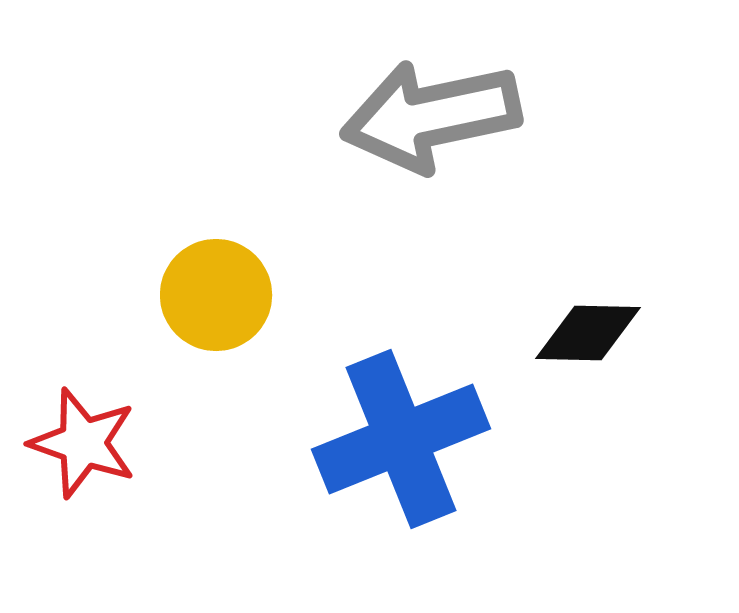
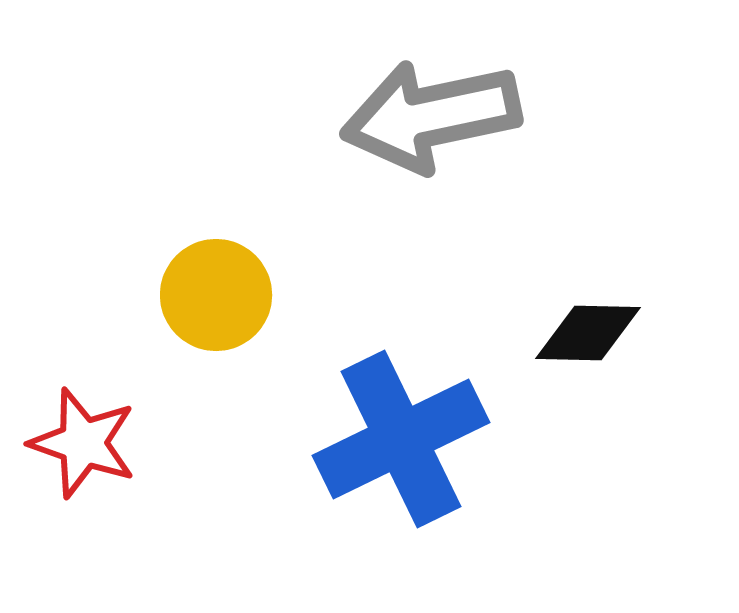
blue cross: rotated 4 degrees counterclockwise
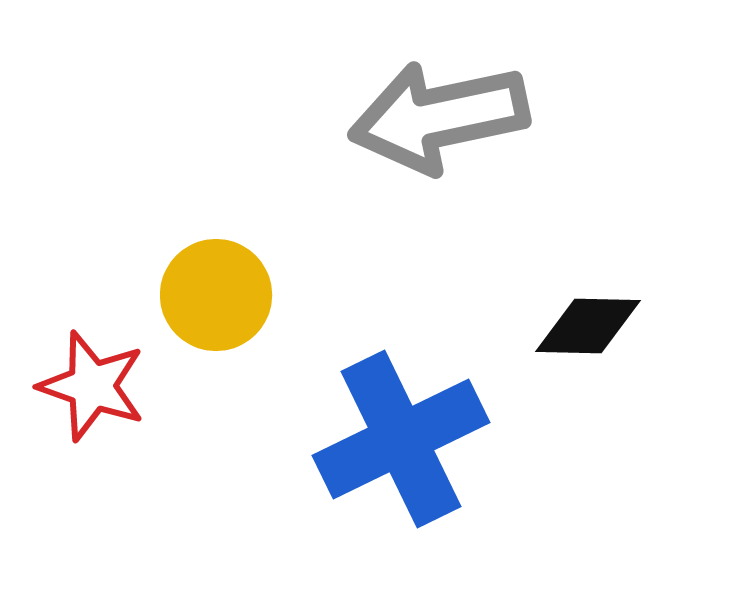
gray arrow: moved 8 px right, 1 px down
black diamond: moved 7 px up
red star: moved 9 px right, 57 px up
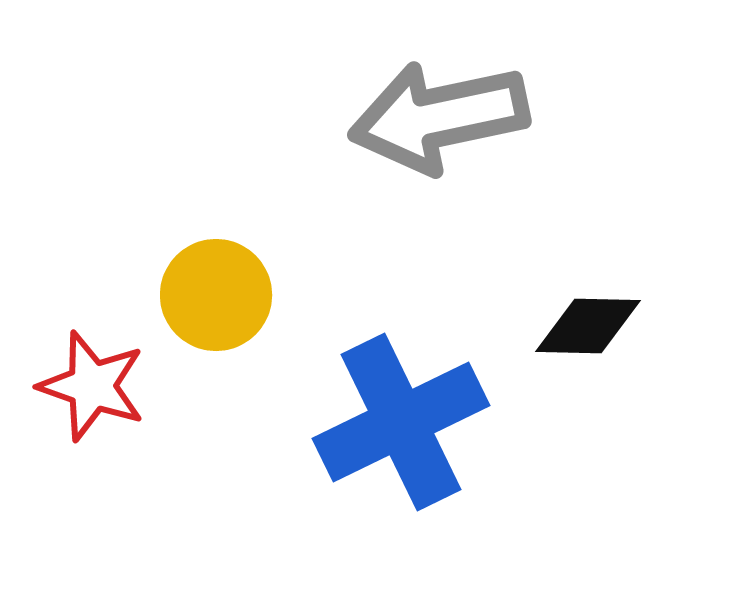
blue cross: moved 17 px up
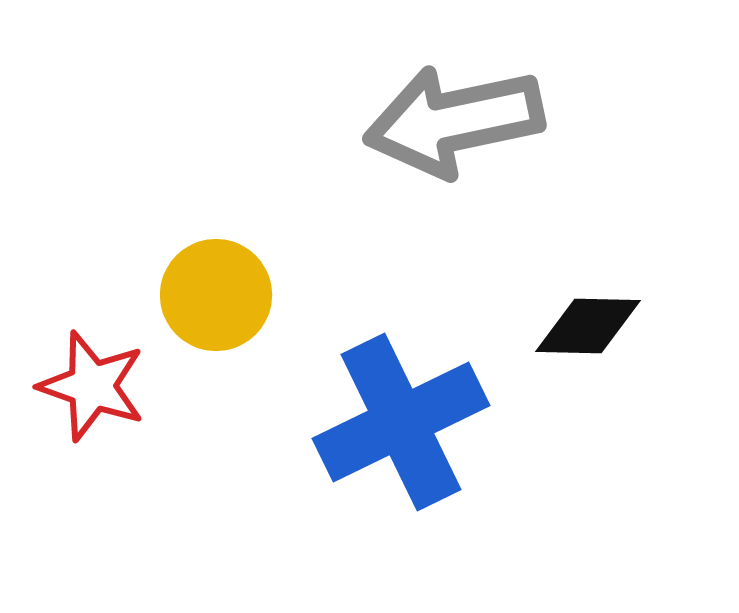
gray arrow: moved 15 px right, 4 px down
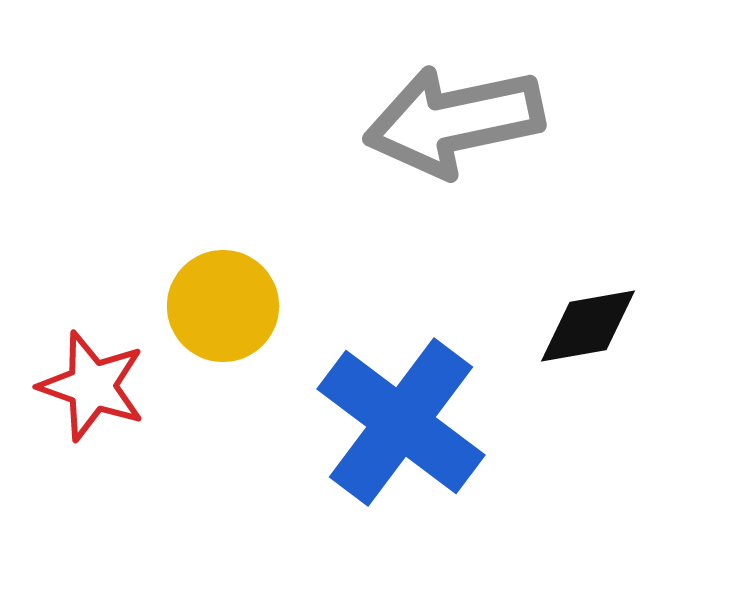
yellow circle: moved 7 px right, 11 px down
black diamond: rotated 11 degrees counterclockwise
blue cross: rotated 27 degrees counterclockwise
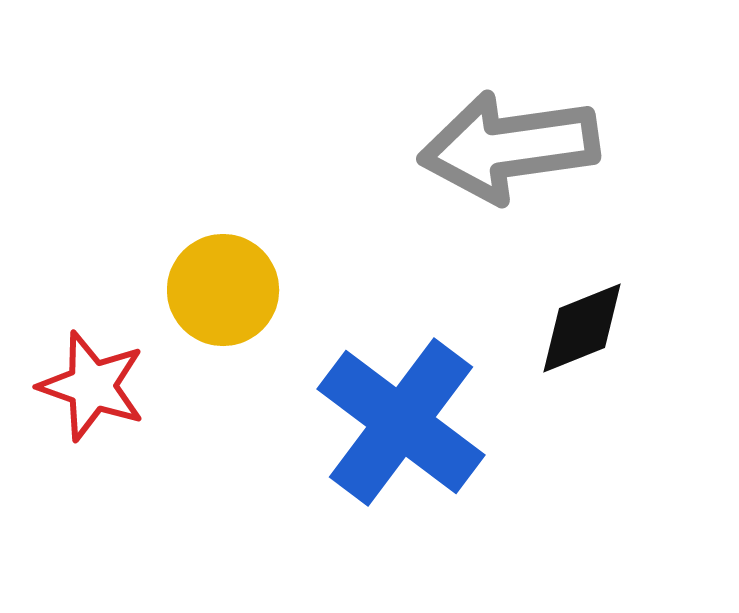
gray arrow: moved 55 px right, 26 px down; rotated 4 degrees clockwise
yellow circle: moved 16 px up
black diamond: moved 6 px left, 2 px down; rotated 12 degrees counterclockwise
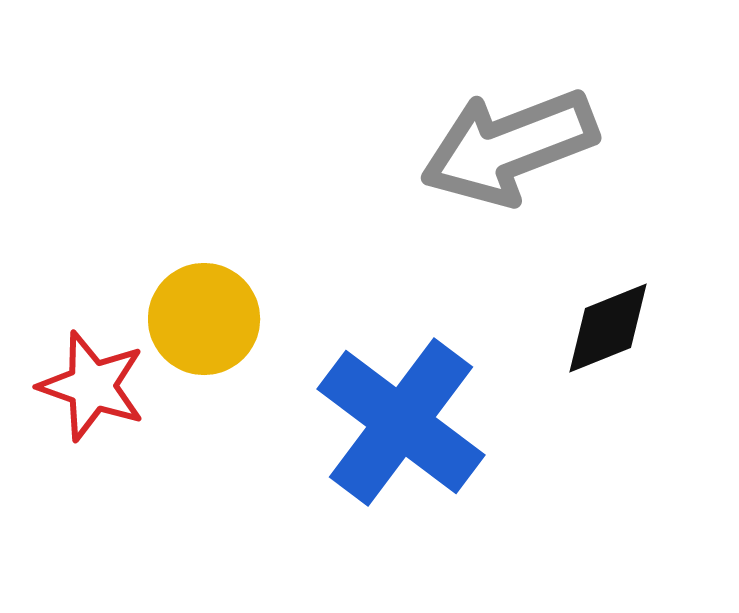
gray arrow: rotated 13 degrees counterclockwise
yellow circle: moved 19 px left, 29 px down
black diamond: moved 26 px right
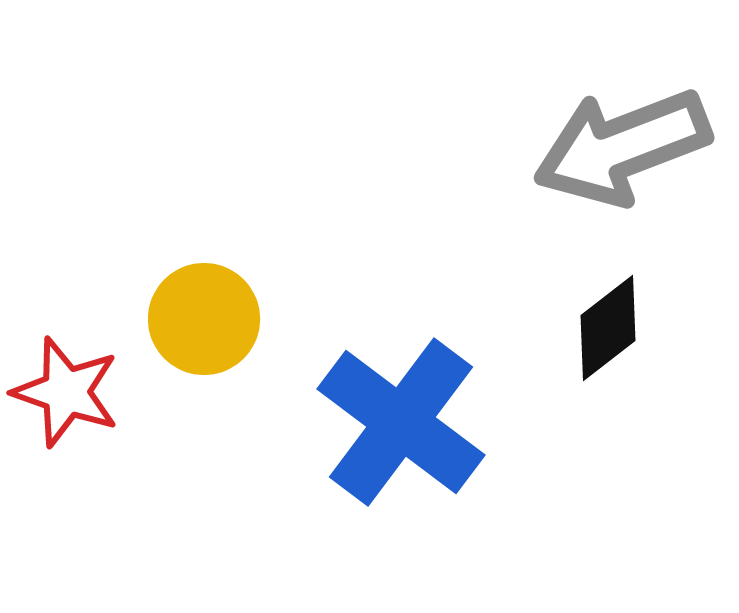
gray arrow: moved 113 px right
black diamond: rotated 16 degrees counterclockwise
red star: moved 26 px left, 6 px down
